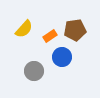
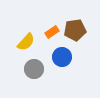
yellow semicircle: moved 2 px right, 13 px down
orange rectangle: moved 2 px right, 4 px up
gray circle: moved 2 px up
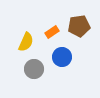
brown pentagon: moved 4 px right, 4 px up
yellow semicircle: rotated 18 degrees counterclockwise
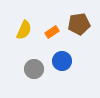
brown pentagon: moved 2 px up
yellow semicircle: moved 2 px left, 12 px up
blue circle: moved 4 px down
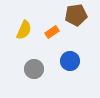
brown pentagon: moved 3 px left, 9 px up
blue circle: moved 8 px right
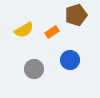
brown pentagon: rotated 10 degrees counterclockwise
yellow semicircle: rotated 36 degrees clockwise
blue circle: moved 1 px up
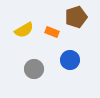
brown pentagon: moved 2 px down
orange rectangle: rotated 56 degrees clockwise
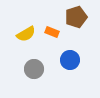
yellow semicircle: moved 2 px right, 4 px down
